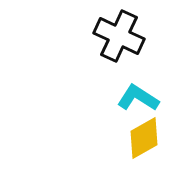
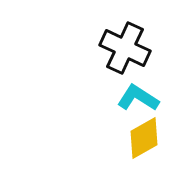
black cross: moved 6 px right, 12 px down
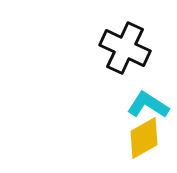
cyan L-shape: moved 10 px right, 7 px down
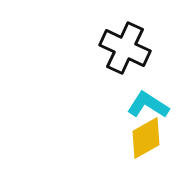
yellow diamond: moved 2 px right
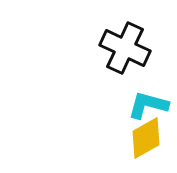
cyan L-shape: rotated 18 degrees counterclockwise
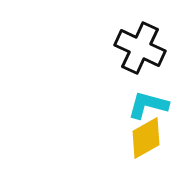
black cross: moved 15 px right
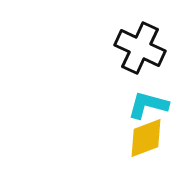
yellow diamond: rotated 9 degrees clockwise
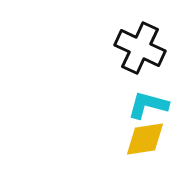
yellow diamond: moved 1 px left, 1 px down; rotated 12 degrees clockwise
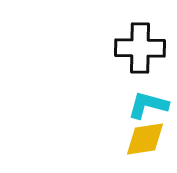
black cross: rotated 24 degrees counterclockwise
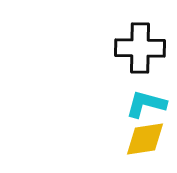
cyan L-shape: moved 2 px left, 1 px up
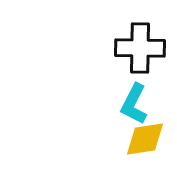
cyan L-shape: moved 12 px left; rotated 78 degrees counterclockwise
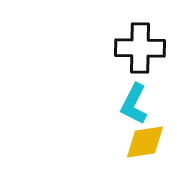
yellow diamond: moved 3 px down
